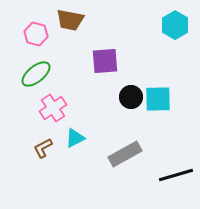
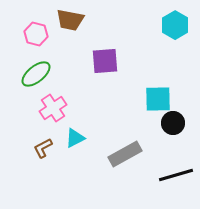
black circle: moved 42 px right, 26 px down
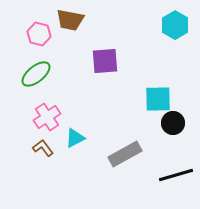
pink hexagon: moved 3 px right
pink cross: moved 6 px left, 9 px down
brown L-shape: rotated 80 degrees clockwise
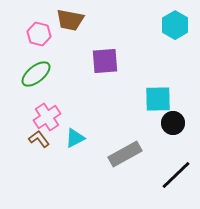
brown L-shape: moved 4 px left, 9 px up
black line: rotated 28 degrees counterclockwise
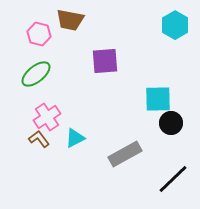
black circle: moved 2 px left
black line: moved 3 px left, 4 px down
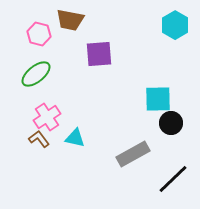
purple square: moved 6 px left, 7 px up
cyan triangle: rotated 40 degrees clockwise
gray rectangle: moved 8 px right
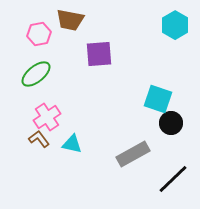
pink hexagon: rotated 25 degrees counterclockwise
cyan square: rotated 20 degrees clockwise
cyan triangle: moved 3 px left, 6 px down
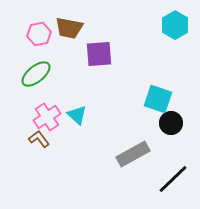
brown trapezoid: moved 1 px left, 8 px down
cyan triangle: moved 5 px right, 29 px up; rotated 30 degrees clockwise
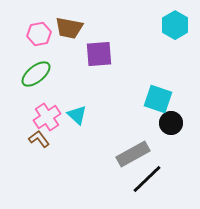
black line: moved 26 px left
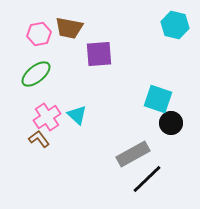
cyan hexagon: rotated 16 degrees counterclockwise
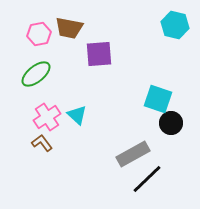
brown L-shape: moved 3 px right, 4 px down
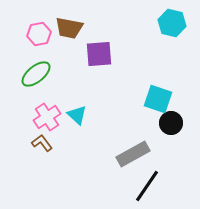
cyan hexagon: moved 3 px left, 2 px up
black line: moved 7 px down; rotated 12 degrees counterclockwise
